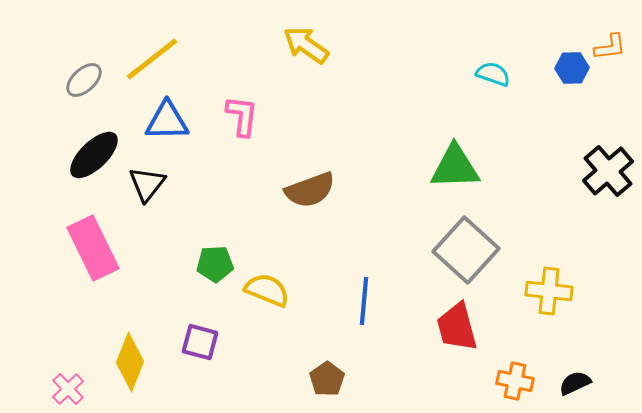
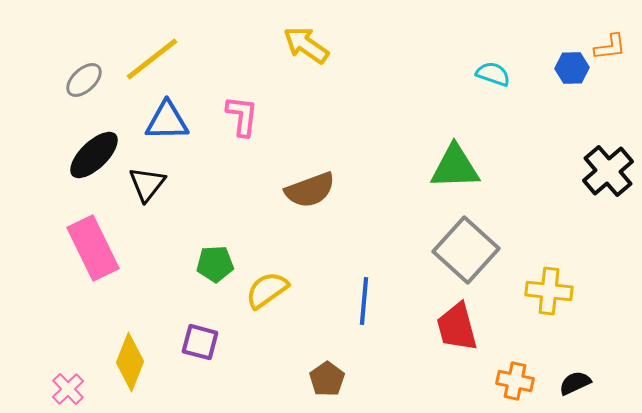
yellow semicircle: rotated 57 degrees counterclockwise
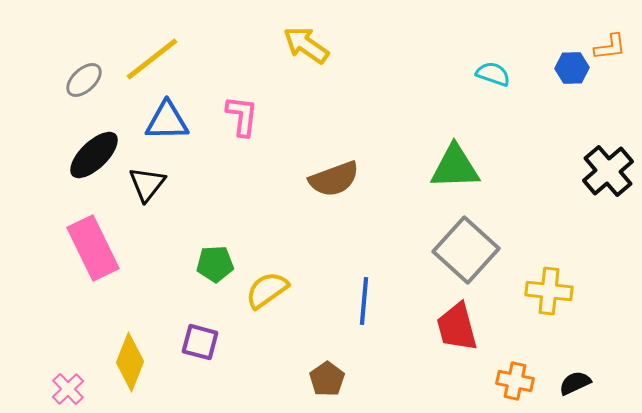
brown semicircle: moved 24 px right, 11 px up
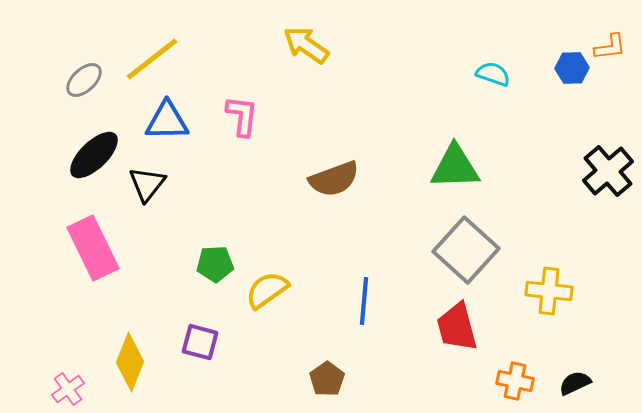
pink cross: rotated 8 degrees clockwise
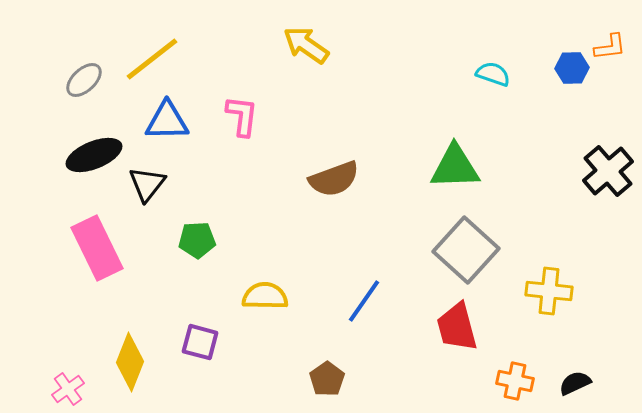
black ellipse: rotated 22 degrees clockwise
pink rectangle: moved 4 px right
green pentagon: moved 18 px left, 24 px up
yellow semicircle: moved 2 px left, 6 px down; rotated 36 degrees clockwise
blue line: rotated 30 degrees clockwise
